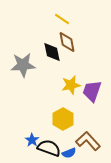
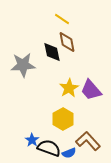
yellow star: moved 2 px left, 3 px down; rotated 18 degrees counterclockwise
purple trapezoid: moved 1 px left, 1 px up; rotated 60 degrees counterclockwise
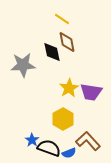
purple trapezoid: moved 2 px down; rotated 40 degrees counterclockwise
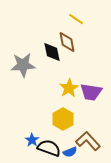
yellow line: moved 14 px right
blue semicircle: moved 1 px right, 1 px up
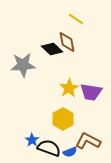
black diamond: moved 3 px up; rotated 35 degrees counterclockwise
brown L-shape: rotated 20 degrees counterclockwise
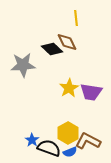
yellow line: moved 1 px up; rotated 49 degrees clockwise
brown diamond: rotated 15 degrees counterclockwise
yellow hexagon: moved 5 px right, 14 px down
